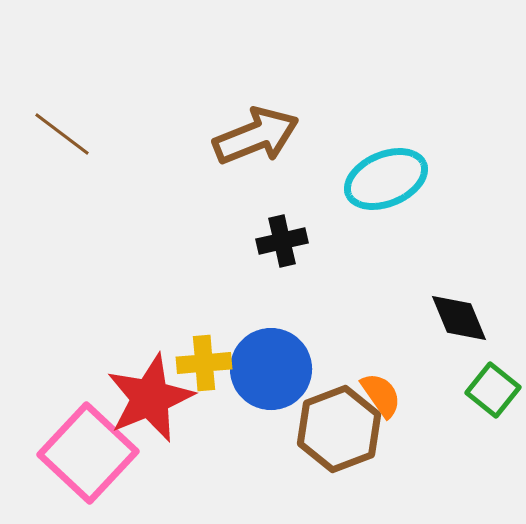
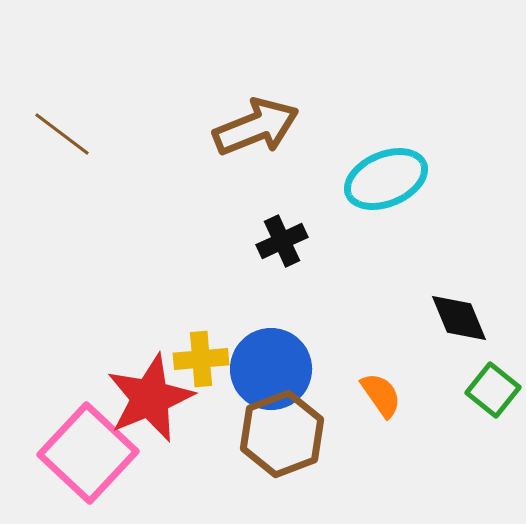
brown arrow: moved 9 px up
black cross: rotated 12 degrees counterclockwise
yellow cross: moved 3 px left, 4 px up
brown hexagon: moved 57 px left, 5 px down
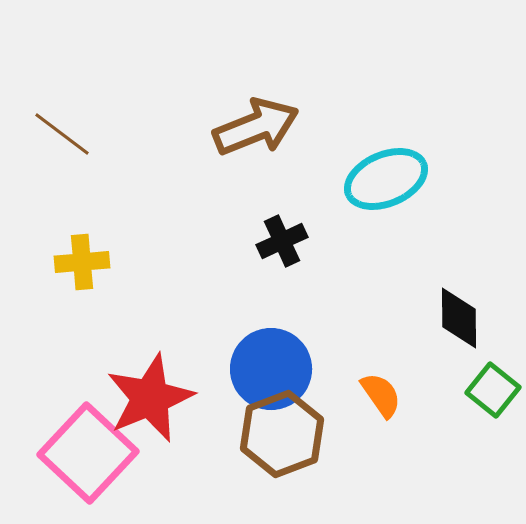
black diamond: rotated 22 degrees clockwise
yellow cross: moved 119 px left, 97 px up
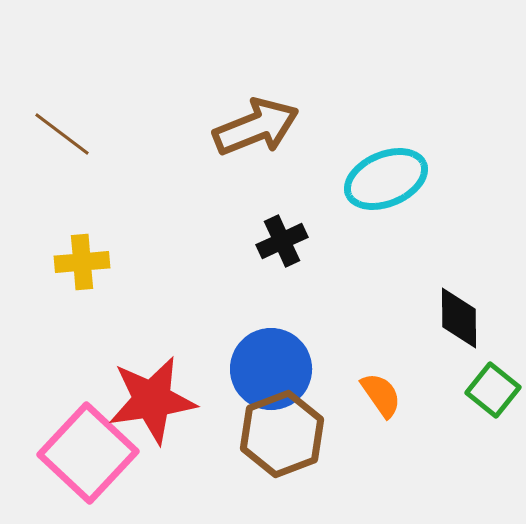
red star: moved 2 px right, 2 px down; rotated 14 degrees clockwise
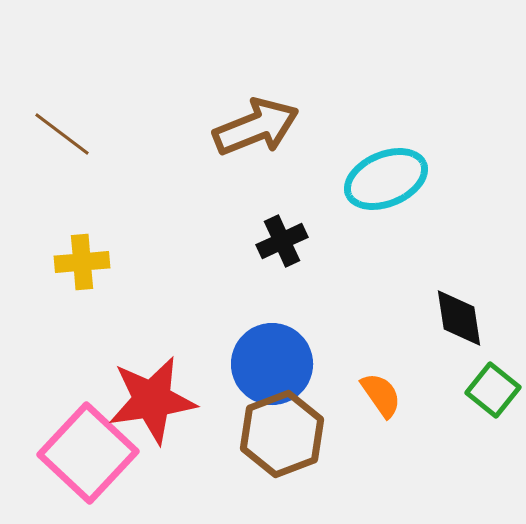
black diamond: rotated 8 degrees counterclockwise
blue circle: moved 1 px right, 5 px up
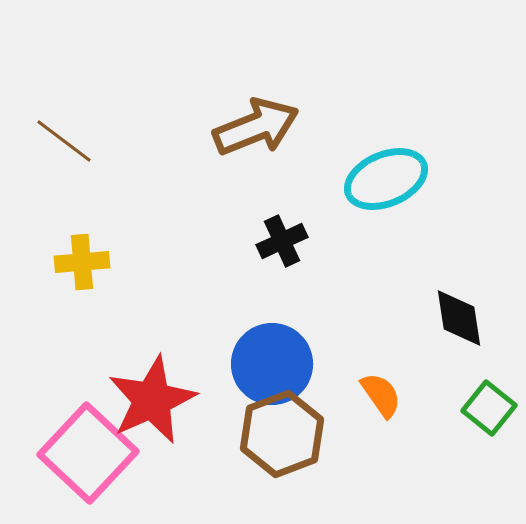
brown line: moved 2 px right, 7 px down
green square: moved 4 px left, 18 px down
red star: rotated 16 degrees counterclockwise
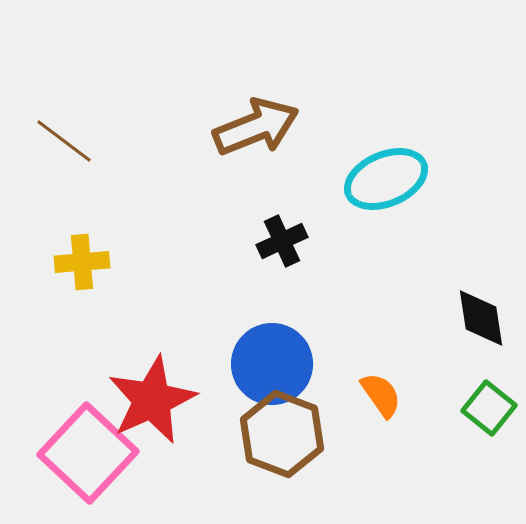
black diamond: moved 22 px right
brown hexagon: rotated 18 degrees counterclockwise
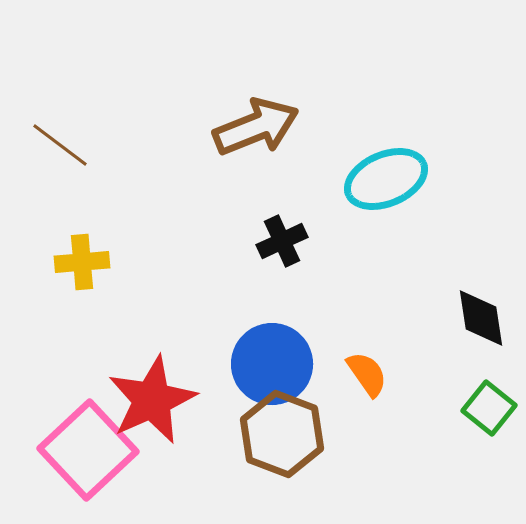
brown line: moved 4 px left, 4 px down
orange semicircle: moved 14 px left, 21 px up
pink square: moved 3 px up; rotated 4 degrees clockwise
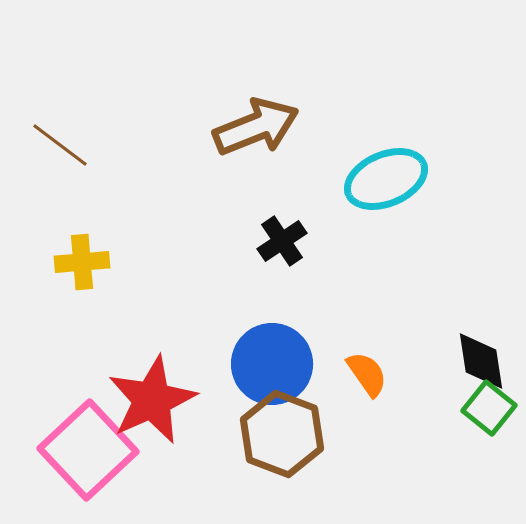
black cross: rotated 9 degrees counterclockwise
black diamond: moved 43 px down
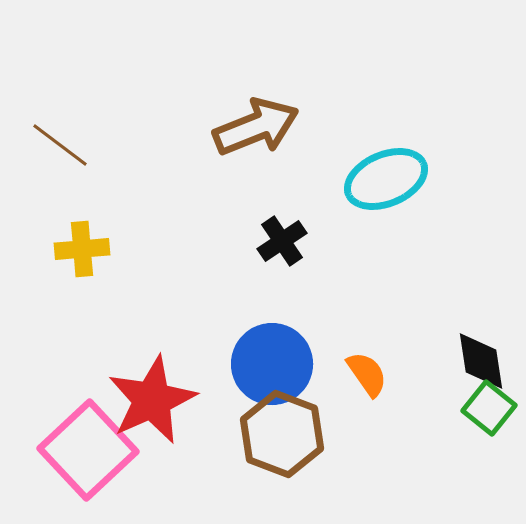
yellow cross: moved 13 px up
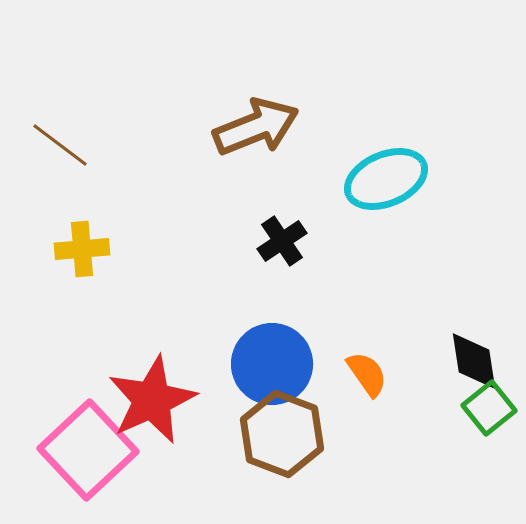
black diamond: moved 7 px left
green square: rotated 12 degrees clockwise
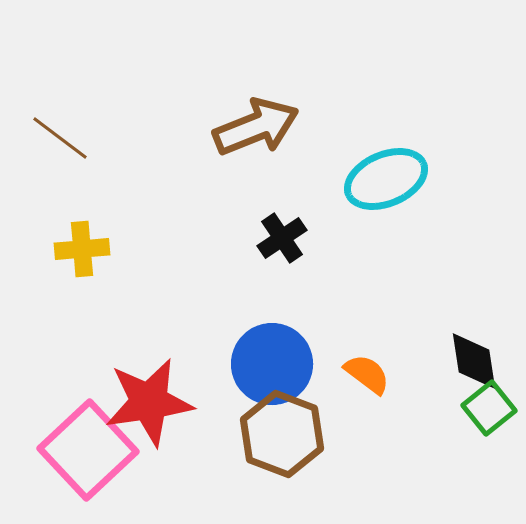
brown line: moved 7 px up
black cross: moved 3 px up
orange semicircle: rotated 18 degrees counterclockwise
red star: moved 3 px left, 2 px down; rotated 16 degrees clockwise
